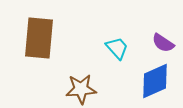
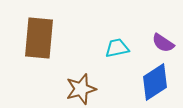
cyan trapezoid: rotated 60 degrees counterclockwise
blue diamond: moved 1 px down; rotated 9 degrees counterclockwise
brown star: rotated 12 degrees counterclockwise
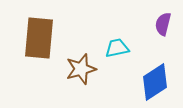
purple semicircle: moved 19 px up; rotated 70 degrees clockwise
brown star: moved 20 px up
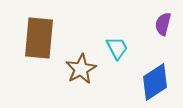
cyan trapezoid: rotated 75 degrees clockwise
brown star: rotated 12 degrees counterclockwise
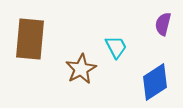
brown rectangle: moved 9 px left, 1 px down
cyan trapezoid: moved 1 px left, 1 px up
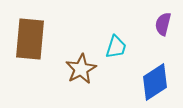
cyan trapezoid: rotated 45 degrees clockwise
